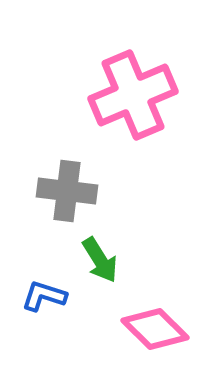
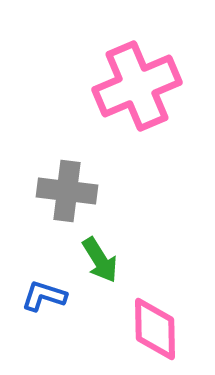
pink cross: moved 4 px right, 9 px up
pink diamond: rotated 44 degrees clockwise
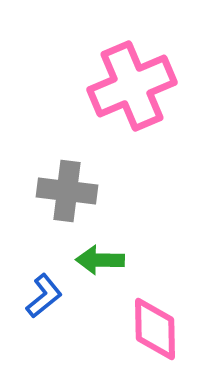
pink cross: moved 5 px left
green arrow: rotated 123 degrees clockwise
blue L-shape: rotated 123 degrees clockwise
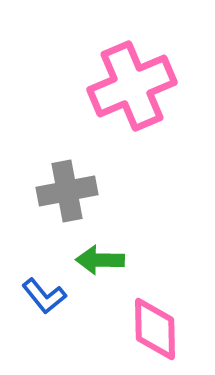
gray cross: rotated 18 degrees counterclockwise
blue L-shape: rotated 90 degrees clockwise
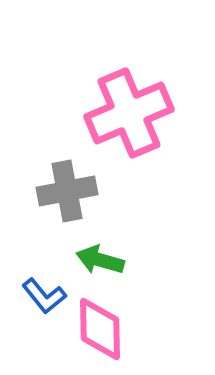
pink cross: moved 3 px left, 27 px down
green arrow: rotated 15 degrees clockwise
pink diamond: moved 55 px left
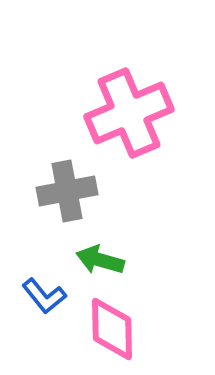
pink diamond: moved 12 px right
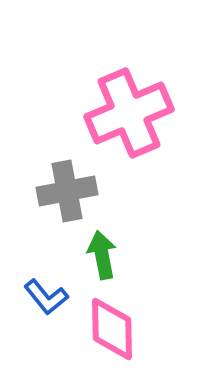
green arrow: moved 2 px right, 5 px up; rotated 63 degrees clockwise
blue L-shape: moved 2 px right, 1 px down
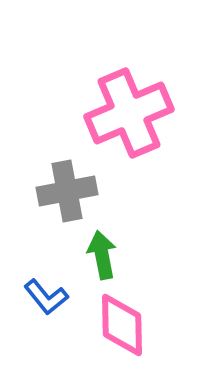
pink diamond: moved 10 px right, 4 px up
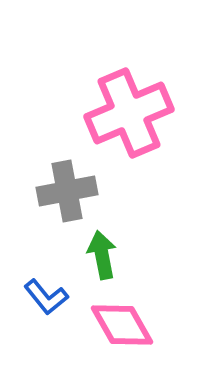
pink diamond: rotated 28 degrees counterclockwise
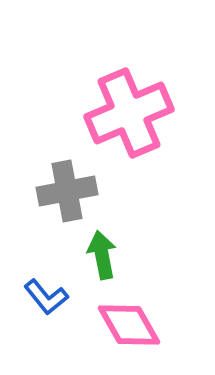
pink diamond: moved 7 px right
